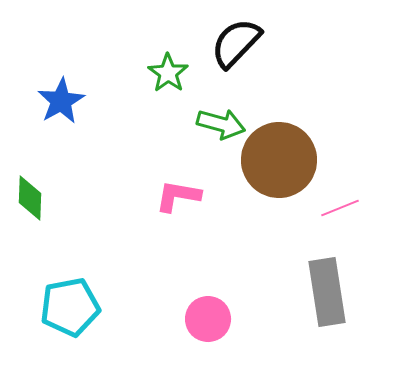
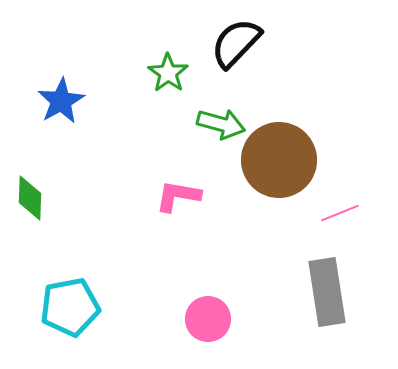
pink line: moved 5 px down
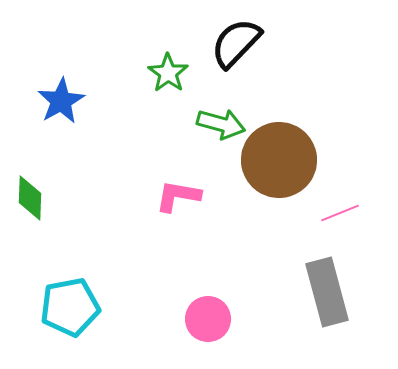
gray rectangle: rotated 6 degrees counterclockwise
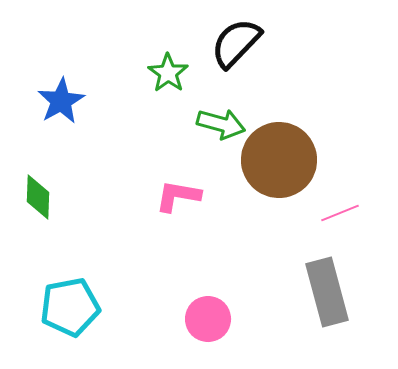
green diamond: moved 8 px right, 1 px up
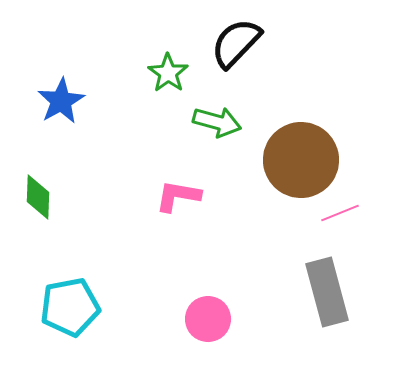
green arrow: moved 4 px left, 2 px up
brown circle: moved 22 px right
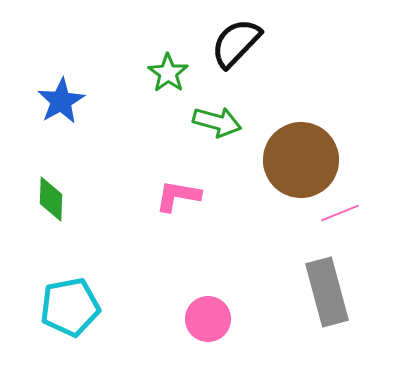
green diamond: moved 13 px right, 2 px down
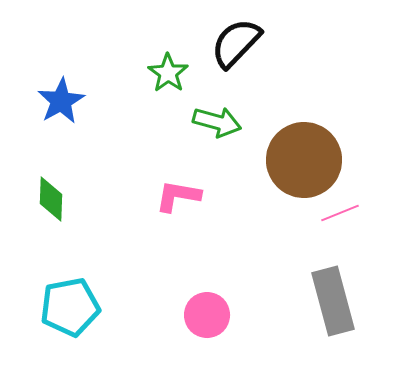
brown circle: moved 3 px right
gray rectangle: moved 6 px right, 9 px down
pink circle: moved 1 px left, 4 px up
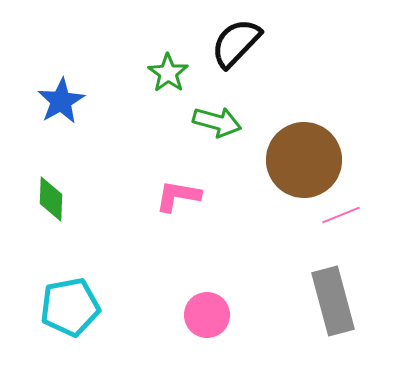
pink line: moved 1 px right, 2 px down
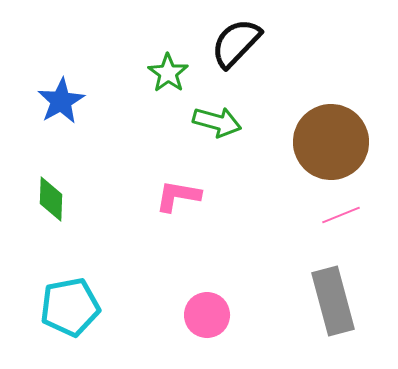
brown circle: moved 27 px right, 18 px up
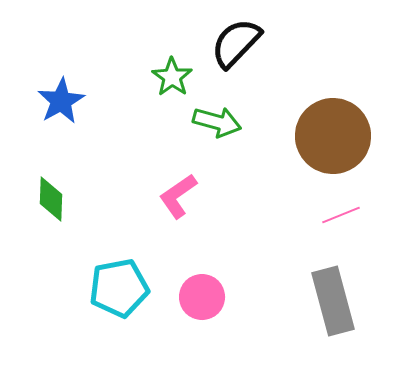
green star: moved 4 px right, 4 px down
brown circle: moved 2 px right, 6 px up
pink L-shape: rotated 45 degrees counterclockwise
cyan pentagon: moved 49 px right, 19 px up
pink circle: moved 5 px left, 18 px up
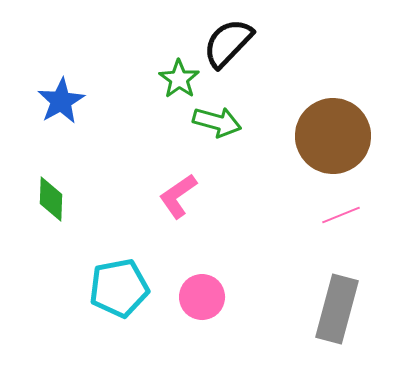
black semicircle: moved 8 px left
green star: moved 7 px right, 2 px down
gray rectangle: moved 4 px right, 8 px down; rotated 30 degrees clockwise
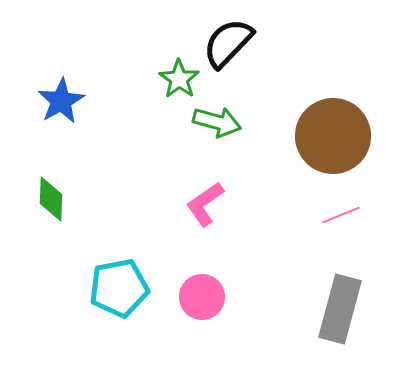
pink L-shape: moved 27 px right, 8 px down
gray rectangle: moved 3 px right
